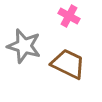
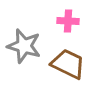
pink cross: moved 1 px left, 5 px down; rotated 25 degrees counterclockwise
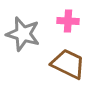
gray star: moved 1 px left, 12 px up
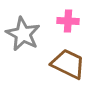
gray star: rotated 12 degrees clockwise
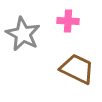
brown trapezoid: moved 9 px right, 5 px down
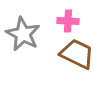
brown trapezoid: moved 15 px up
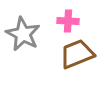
brown trapezoid: rotated 48 degrees counterclockwise
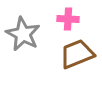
pink cross: moved 2 px up
